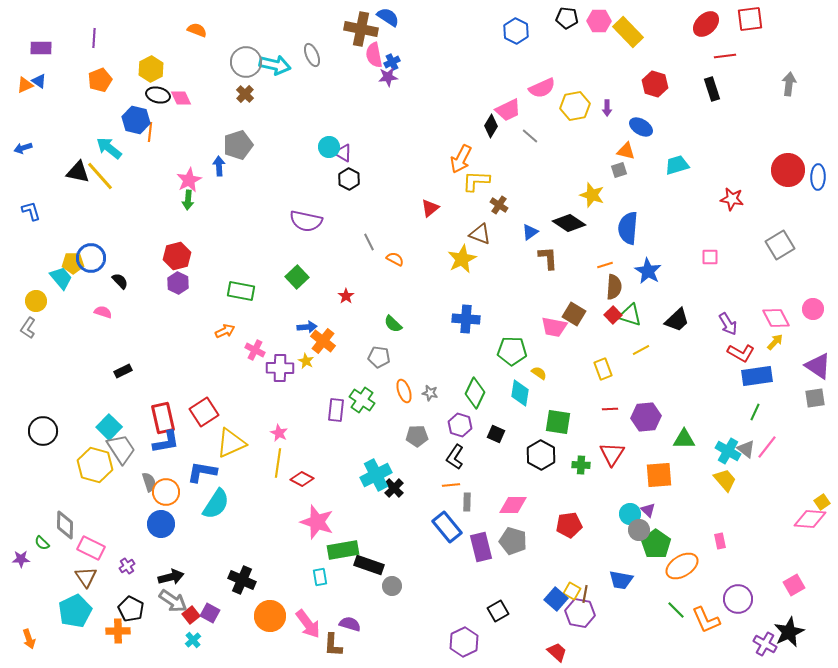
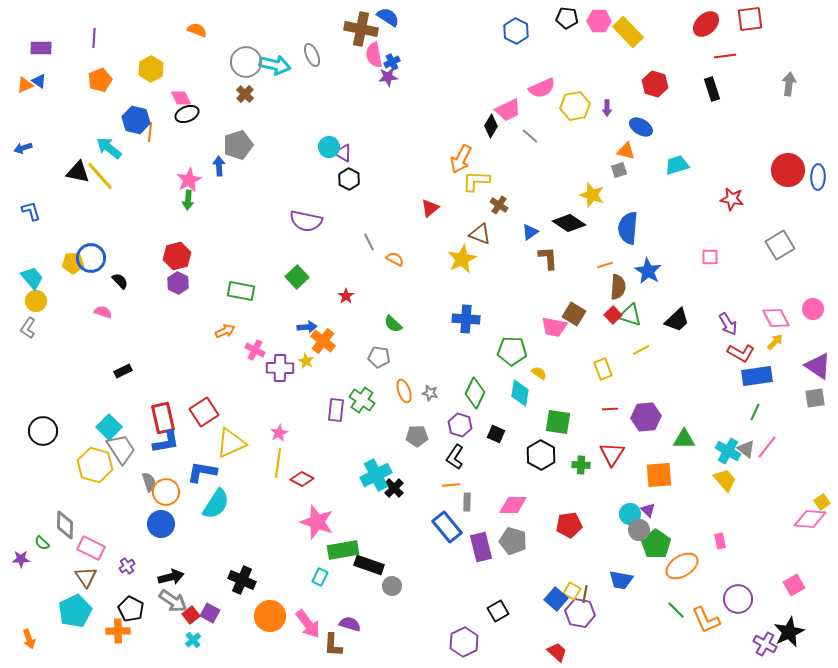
black ellipse at (158, 95): moved 29 px right, 19 px down; rotated 35 degrees counterclockwise
cyan trapezoid at (61, 278): moved 29 px left
brown semicircle at (614, 287): moved 4 px right
pink star at (279, 433): rotated 18 degrees clockwise
cyan rectangle at (320, 577): rotated 36 degrees clockwise
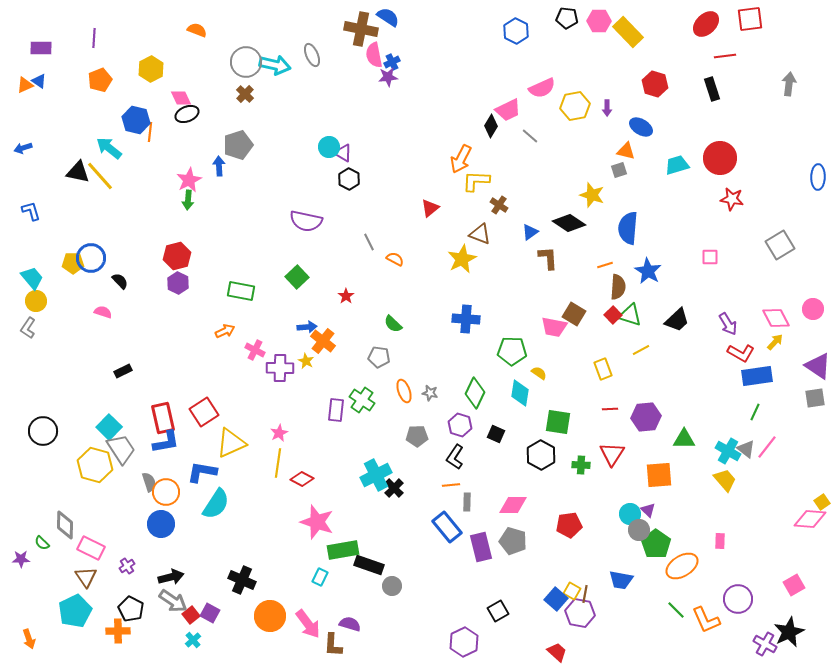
red circle at (788, 170): moved 68 px left, 12 px up
pink rectangle at (720, 541): rotated 14 degrees clockwise
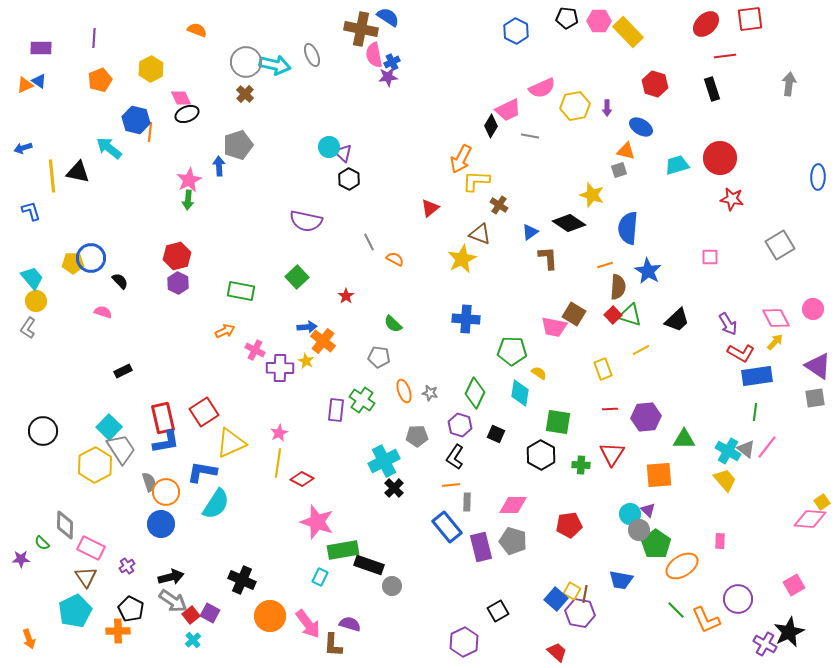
gray line at (530, 136): rotated 30 degrees counterclockwise
purple triangle at (343, 153): rotated 12 degrees clockwise
yellow line at (100, 176): moved 48 px left; rotated 36 degrees clockwise
green line at (755, 412): rotated 18 degrees counterclockwise
yellow hexagon at (95, 465): rotated 16 degrees clockwise
cyan cross at (376, 475): moved 8 px right, 14 px up
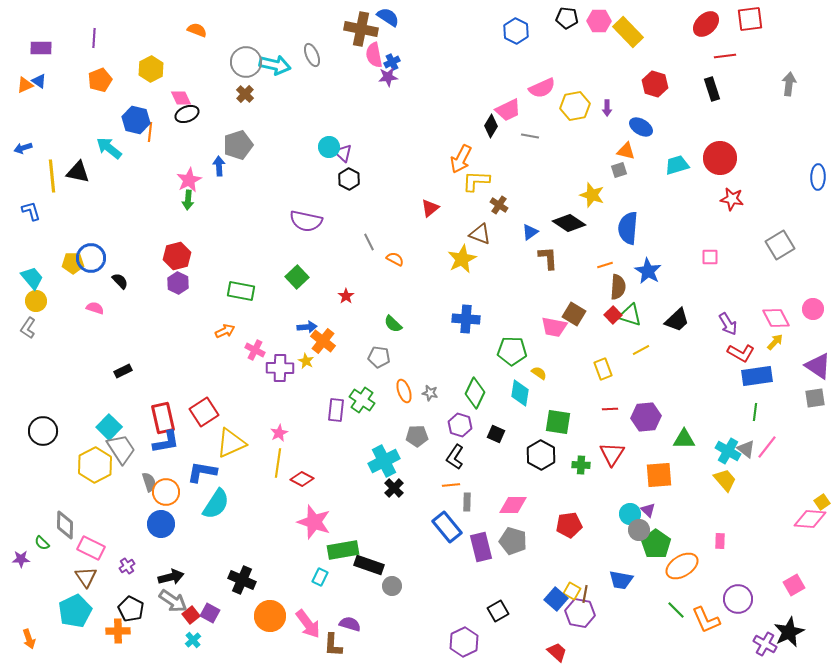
pink semicircle at (103, 312): moved 8 px left, 4 px up
pink star at (317, 522): moved 3 px left
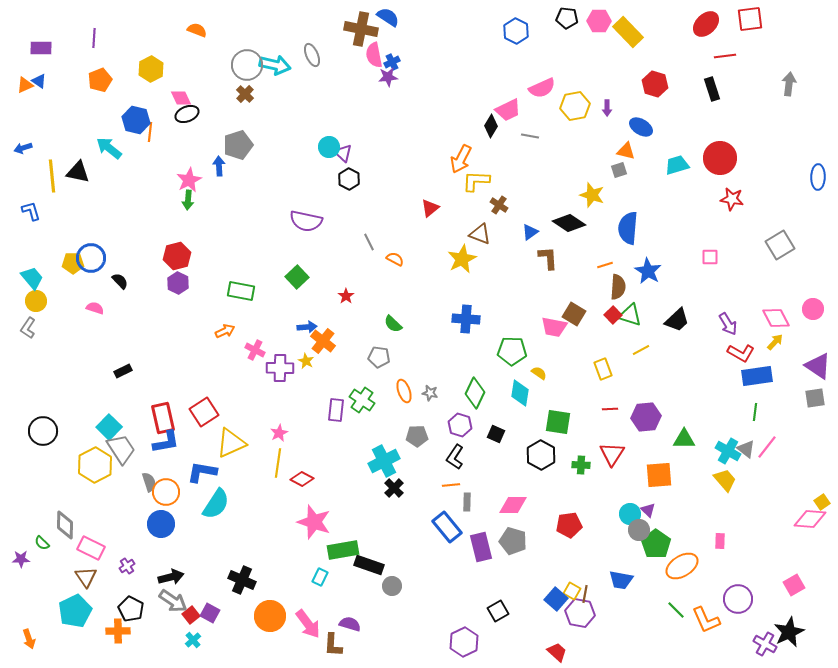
gray circle at (246, 62): moved 1 px right, 3 px down
